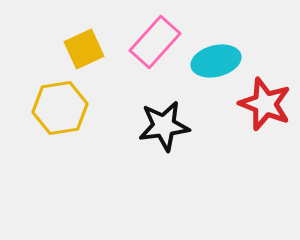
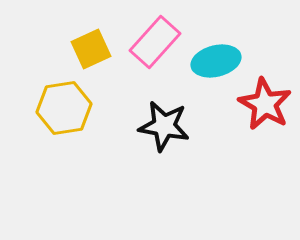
yellow square: moved 7 px right
red star: rotated 8 degrees clockwise
yellow hexagon: moved 4 px right
black star: rotated 18 degrees clockwise
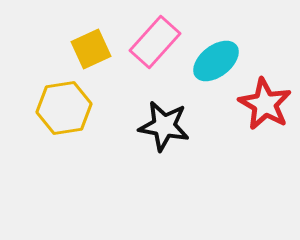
cyan ellipse: rotated 24 degrees counterclockwise
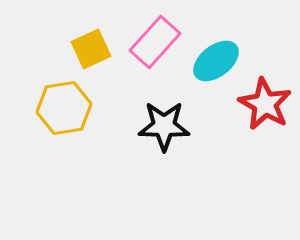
black star: rotated 9 degrees counterclockwise
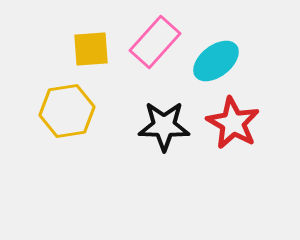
yellow square: rotated 21 degrees clockwise
red star: moved 32 px left, 19 px down
yellow hexagon: moved 3 px right, 3 px down
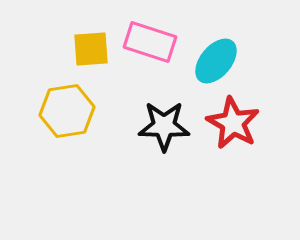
pink rectangle: moved 5 px left; rotated 66 degrees clockwise
cyan ellipse: rotated 12 degrees counterclockwise
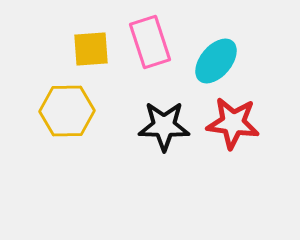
pink rectangle: rotated 54 degrees clockwise
yellow hexagon: rotated 8 degrees clockwise
red star: rotated 22 degrees counterclockwise
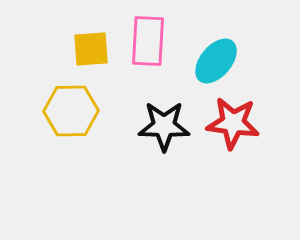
pink rectangle: moved 2 px left, 1 px up; rotated 21 degrees clockwise
yellow hexagon: moved 4 px right
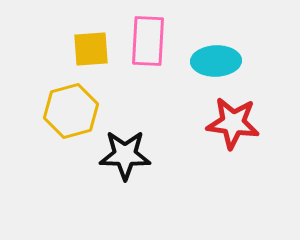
cyan ellipse: rotated 48 degrees clockwise
yellow hexagon: rotated 14 degrees counterclockwise
black star: moved 39 px left, 29 px down
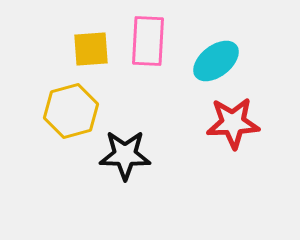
cyan ellipse: rotated 36 degrees counterclockwise
red star: rotated 10 degrees counterclockwise
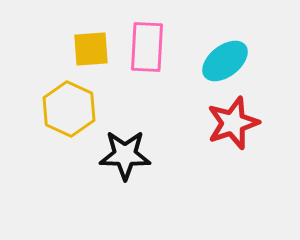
pink rectangle: moved 1 px left, 6 px down
cyan ellipse: moved 9 px right
yellow hexagon: moved 2 px left, 2 px up; rotated 20 degrees counterclockwise
red star: rotated 16 degrees counterclockwise
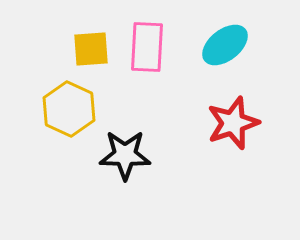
cyan ellipse: moved 16 px up
